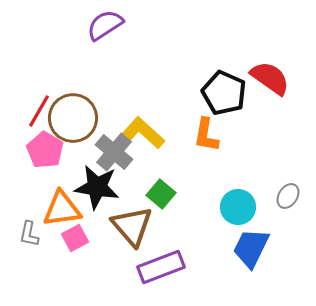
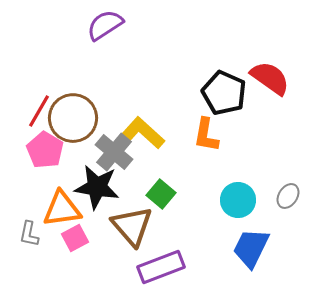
cyan circle: moved 7 px up
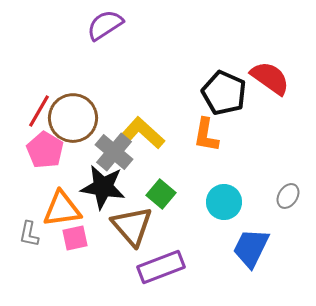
black star: moved 6 px right
cyan circle: moved 14 px left, 2 px down
pink square: rotated 16 degrees clockwise
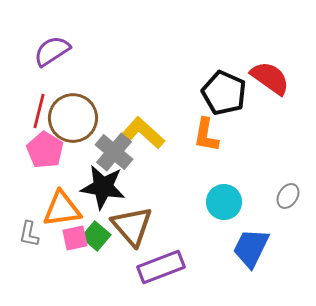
purple semicircle: moved 53 px left, 26 px down
red line: rotated 16 degrees counterclockwise
green square: moved 65 px left, 42 px down
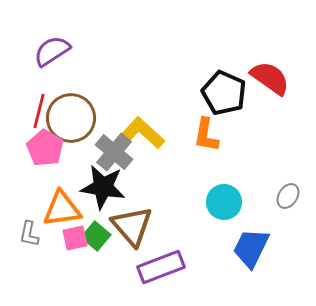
brown circle: moved 2 px left
pink pentagon: moved 2 px up
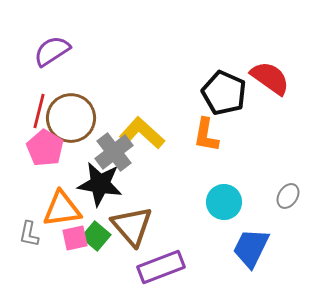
gray cross: rotated 12 degrees clockwise
black star: moved 3 px left, 3 px up
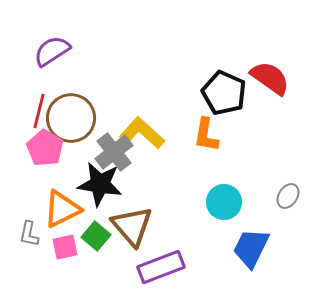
orange triangle: rotated 18 degrees counterclockwise
pink square: moved 10 px left, 9 px down
